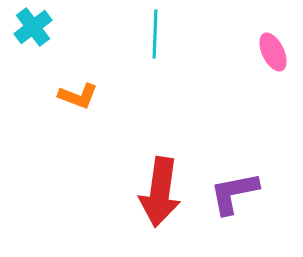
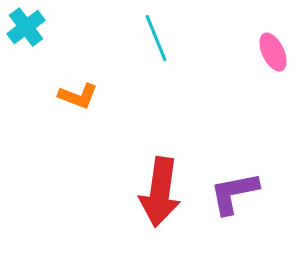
cyan cross: moved 7 px left
cyan line: moved 1 px right, 4 px down; rotated 24 degrees counterclockwise
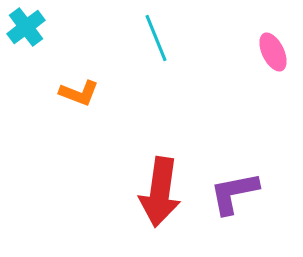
orange L-shape: moved 1 px right, 3 px up
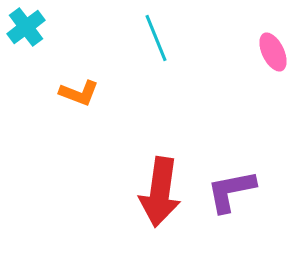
purple L-shape: moved 3 px left, 2 px up
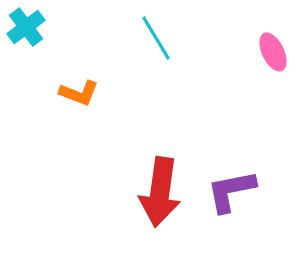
cyan line: rotated 9 degrees counterclockwise
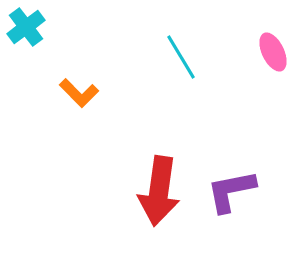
cyan line: moved 25 px right, 19 px down
orange L-shape: rotated 24 degrees clockwise
red arrow: moved 1 px left, 1 px up
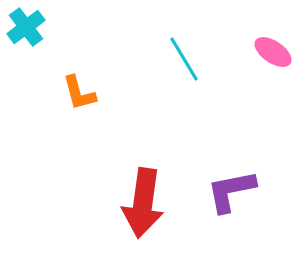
pink ellipse: rotated 30 degrees counterclockwise
cyan line: moved 3 px right, 2 px down
orange L-shape: rotated 30 degrees clockwise
red arrow: moved 16 px left, 12 px down
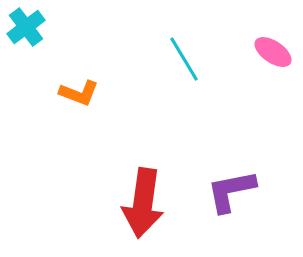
orange L-shape: rotated 54 degrees counterclockwise
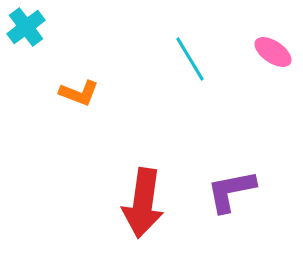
cyan line: moved 6 px right
